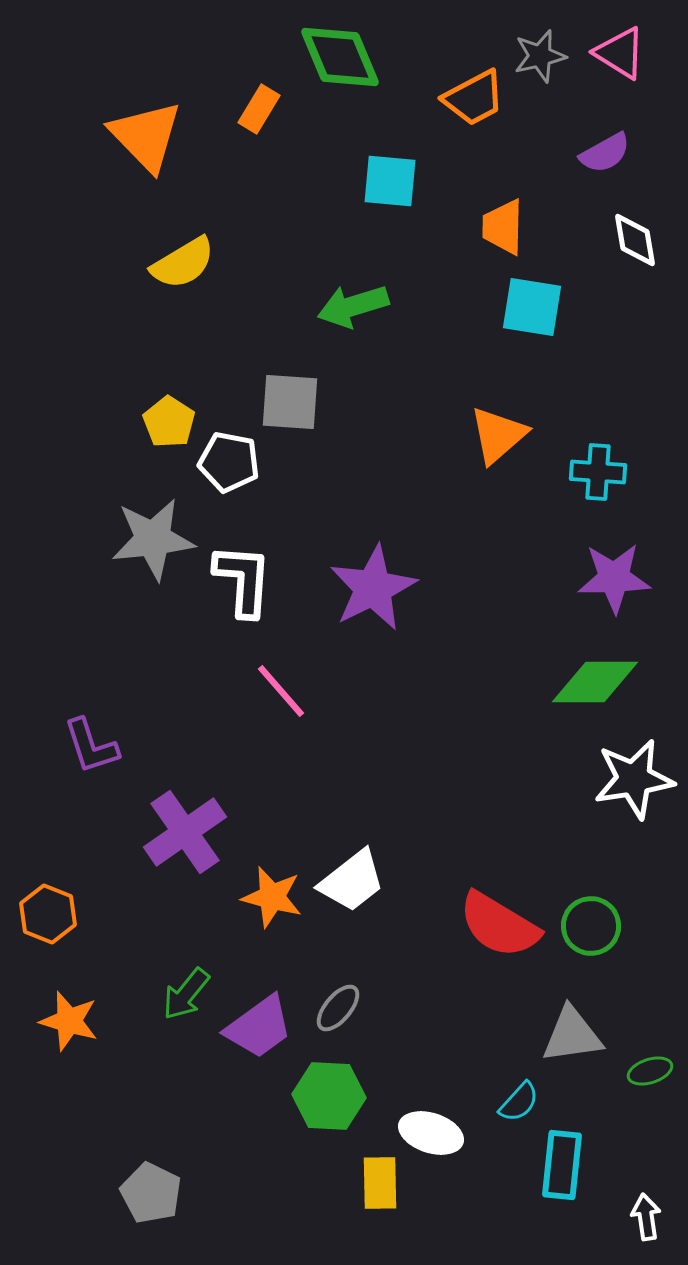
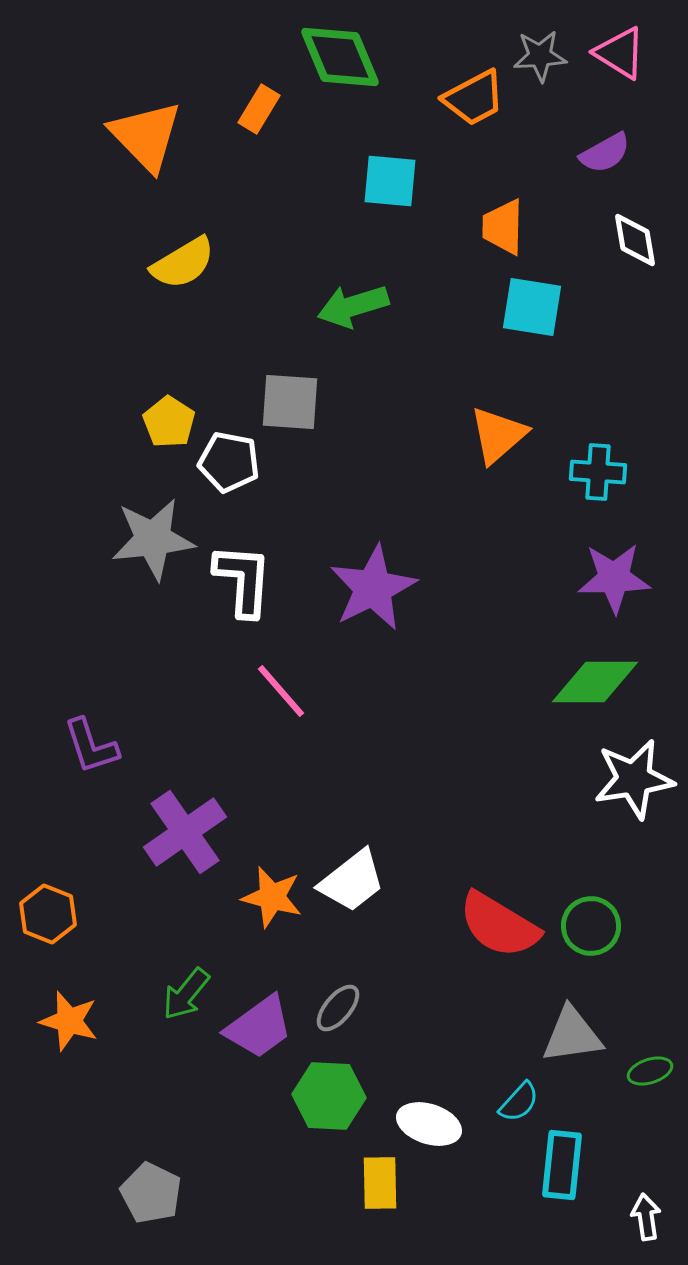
gray star at (540, 56): rotated 10 degrees clockwise
white ellipse at (431, 1133): moved 2 px left, 9 px up
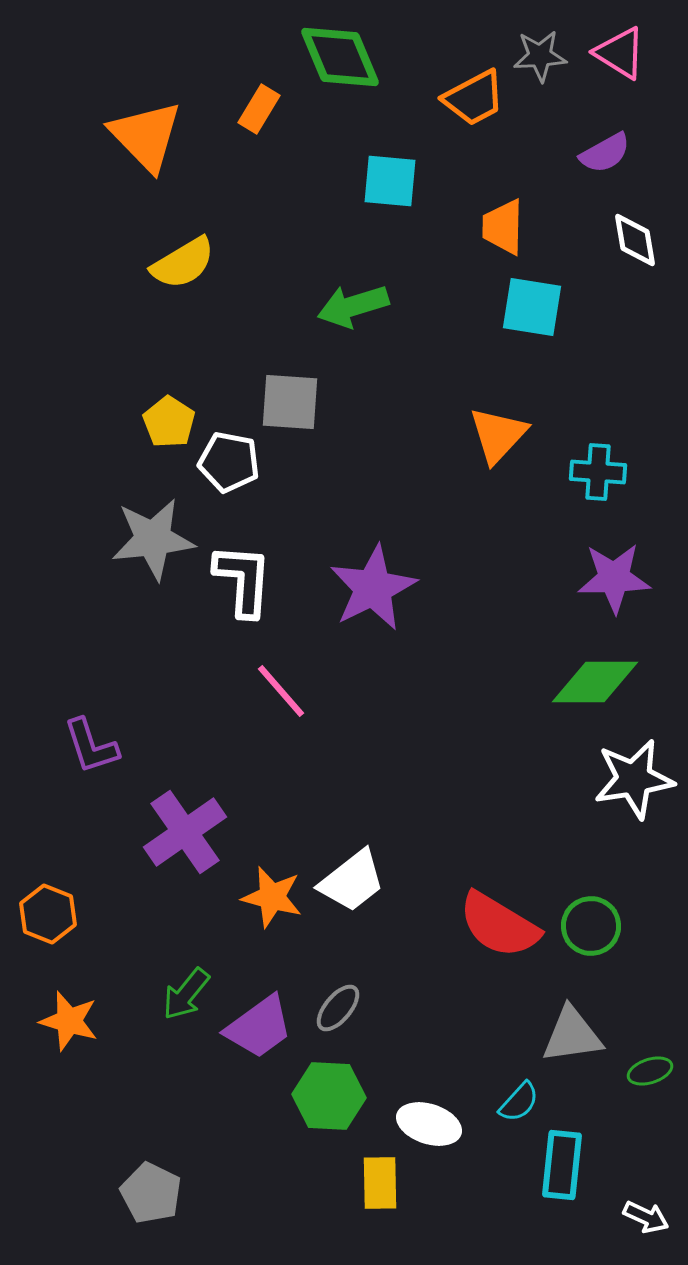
orange triangle at (498, 435): rotated 6 degrees counterclockwise
white arrow at (646, 1217): rotated 123 degrees clockwise
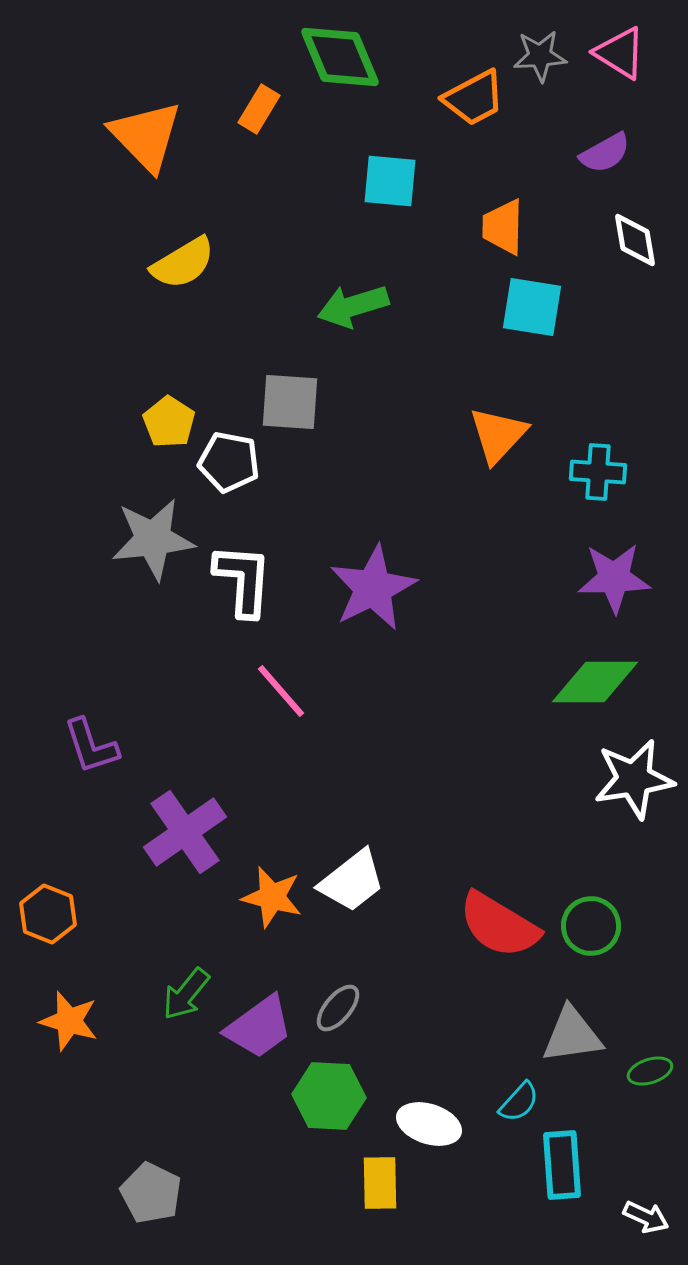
cyan rectangle at (562, 1165): rotated 10 degrees counterclockwise
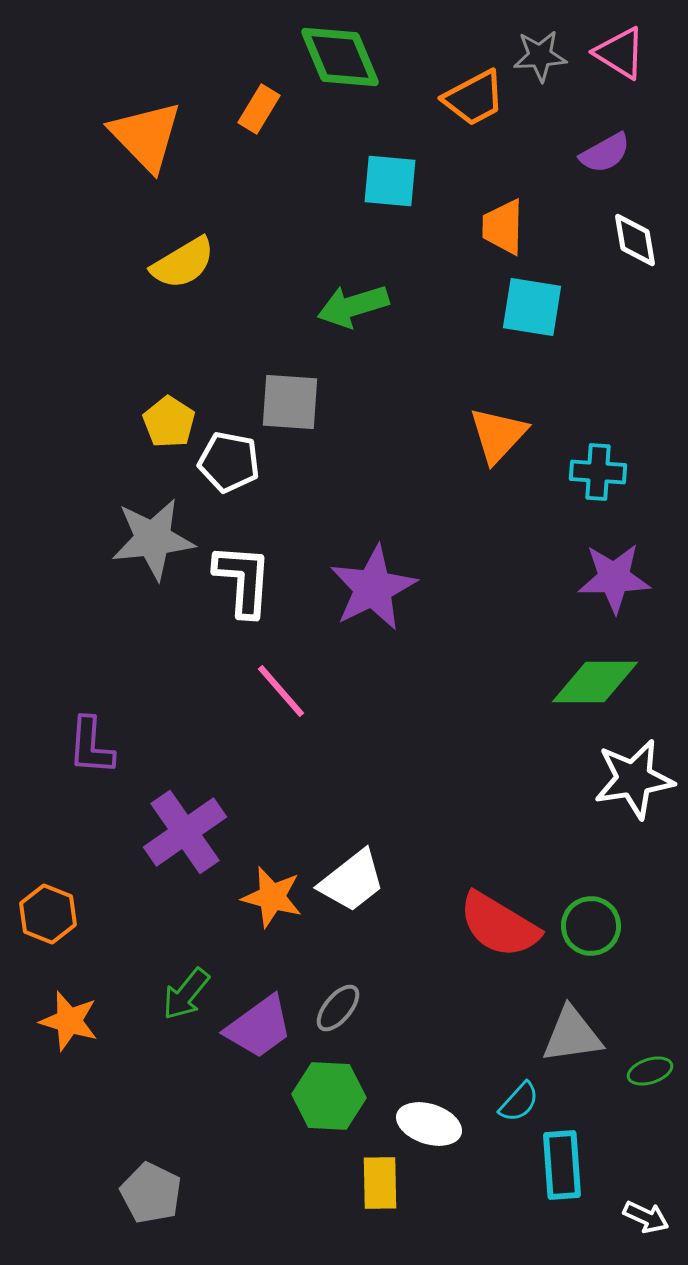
purple L-shape at (91, 746): rotated 22 degrees clockwise
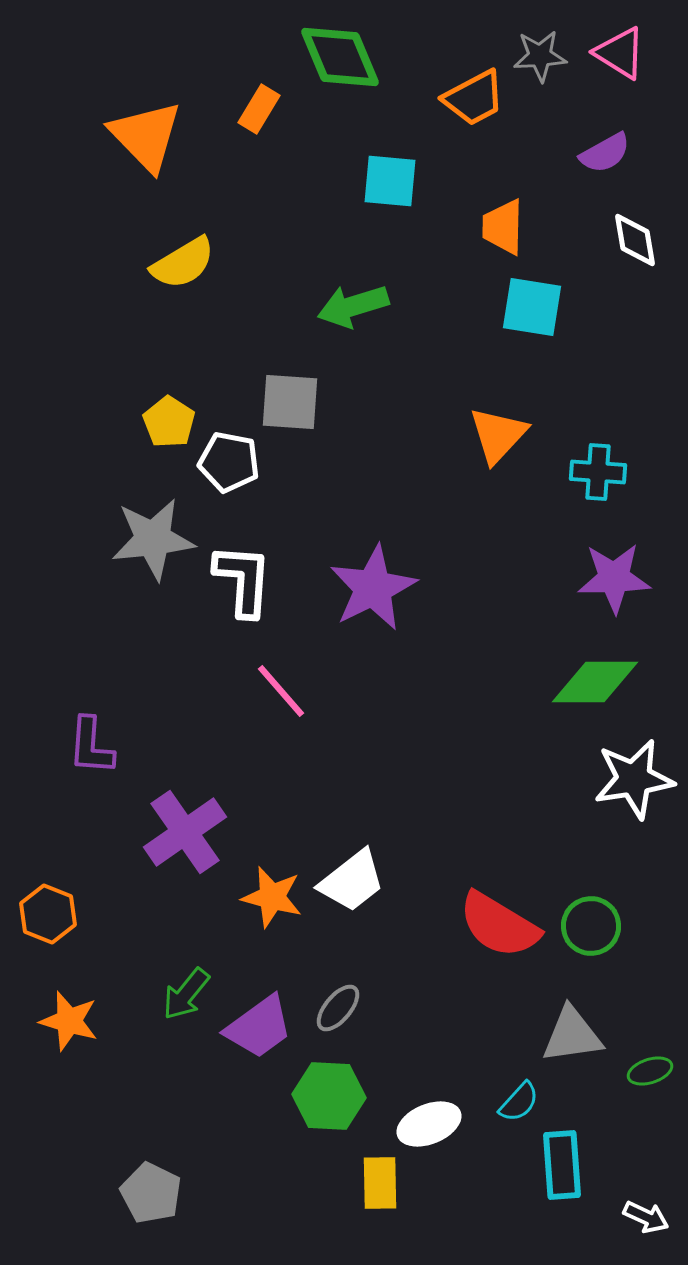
white ellipse at (429, 1124): rotated 40 degrees counterclockwise
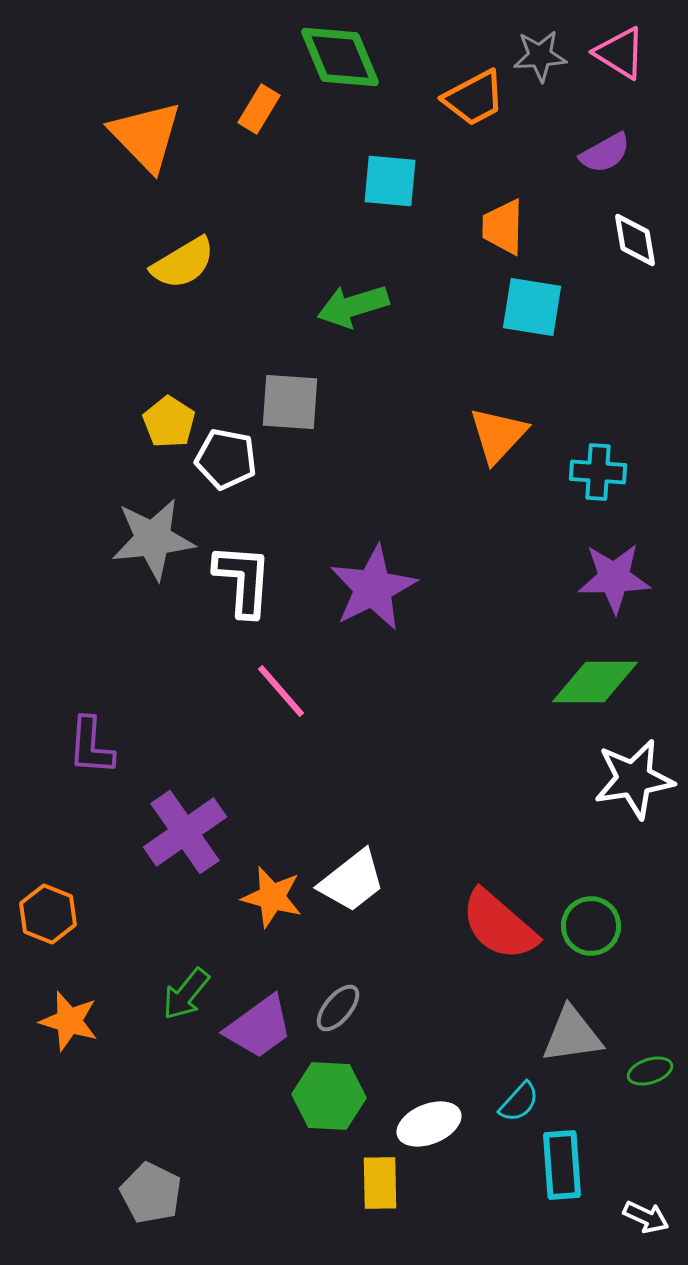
white pentagon at (229, 462): moved 3 px left, 3 px up
red semicircle at (499, 925): rotated 10 degrees clockwise
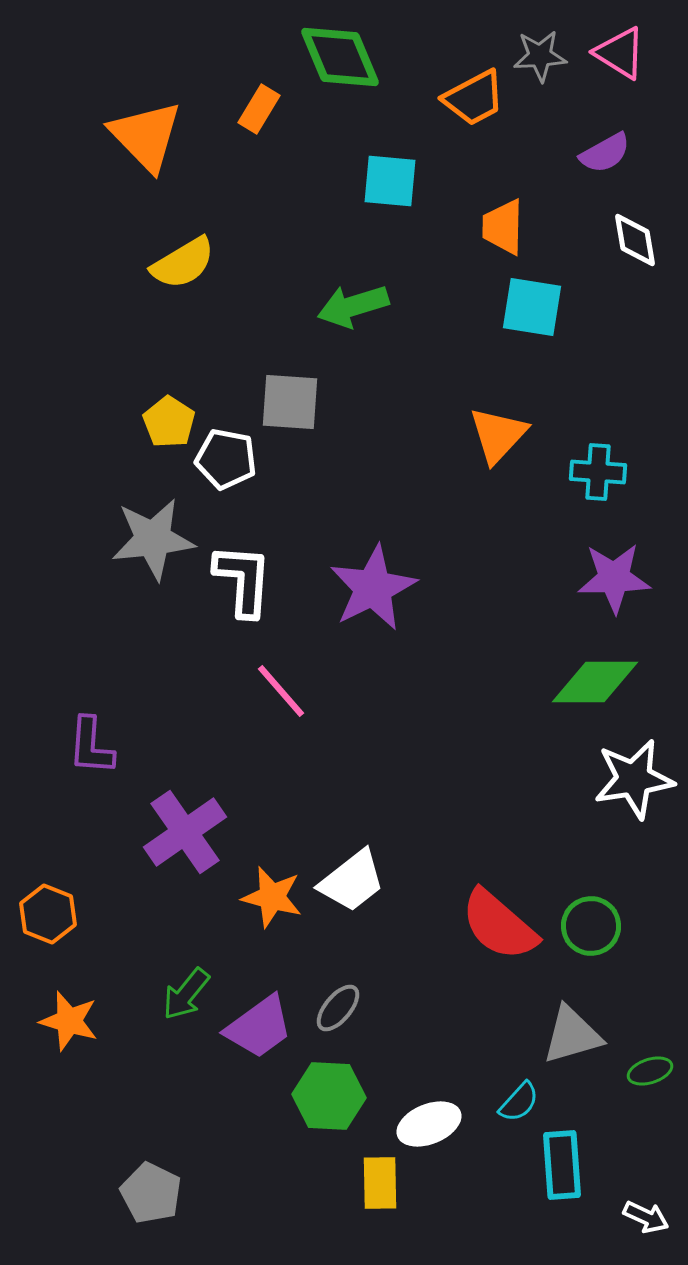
gray triangle at (572, 1035): rotated 8 degrees counterclockwise
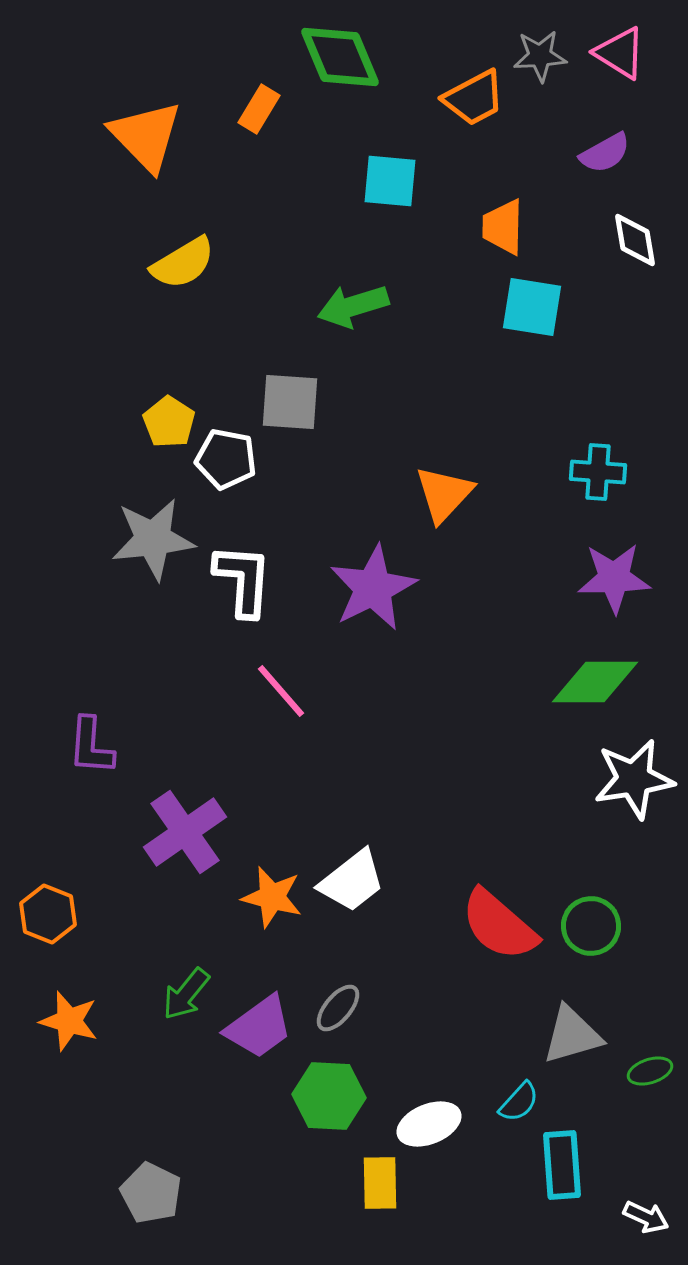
orange triangle at (498, 435): moved 54 px left, 59 px down
